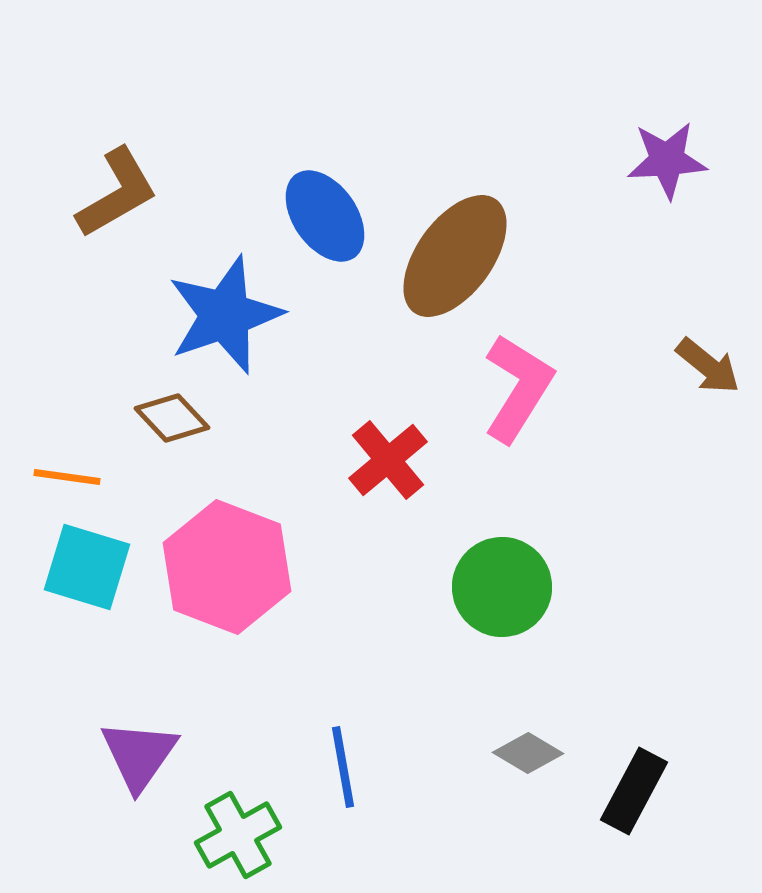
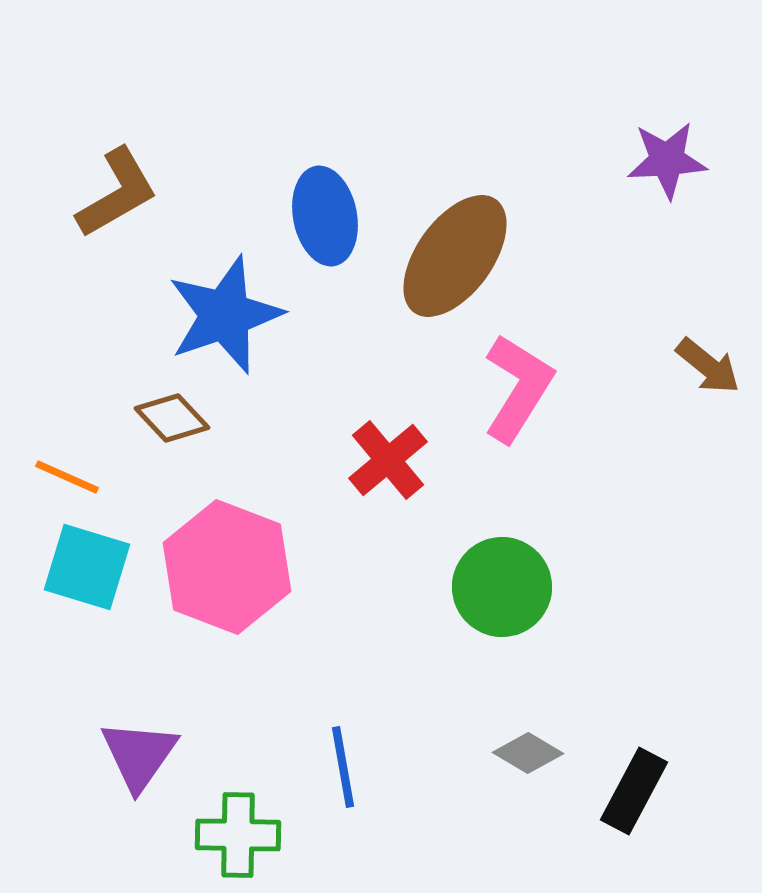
blue ellipse: rotated 24 degrees clockwise
orange line: rotated 16 degrees clockwise
green cross: rotated 30 degrees clockwise
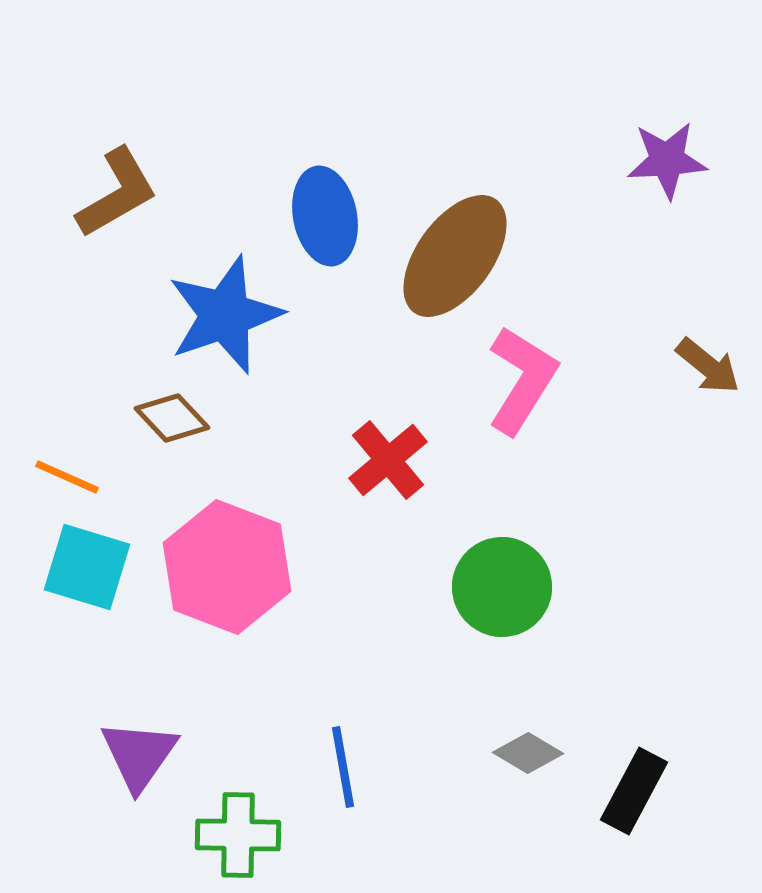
pink L-shape: moved 4 px right, 8 px up
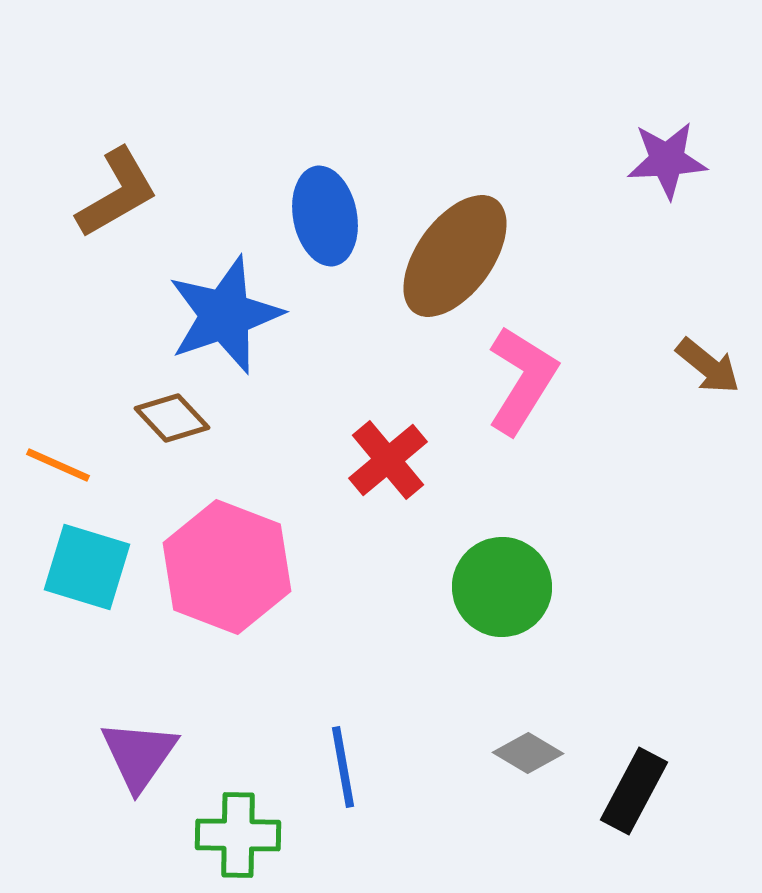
orange line: moved 9 px left, 12 px up
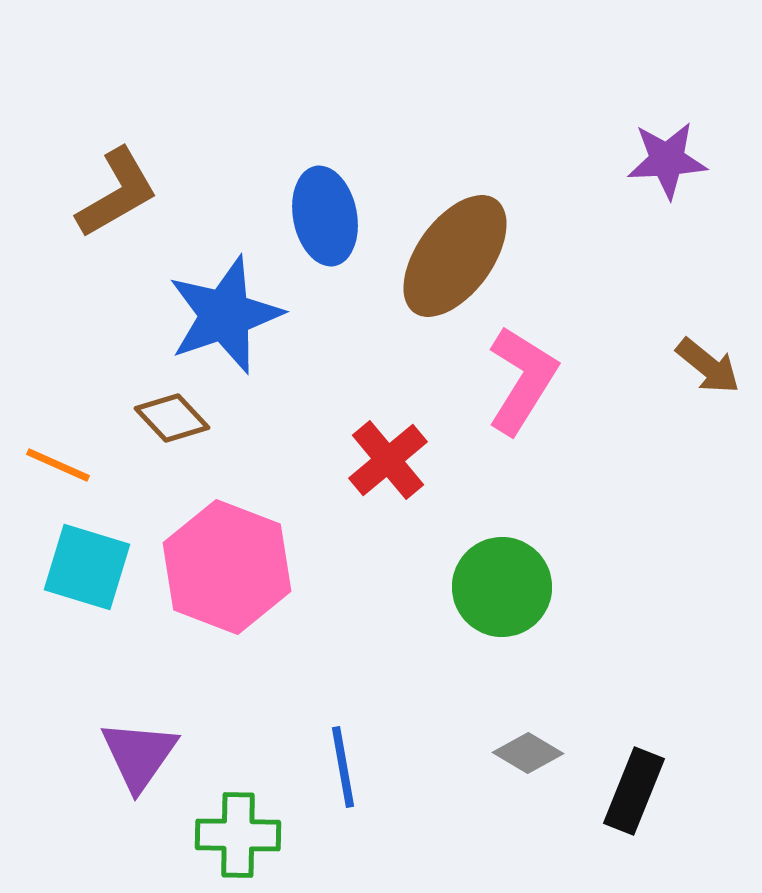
black rectangle: rotated 6 degrees counterclockwise
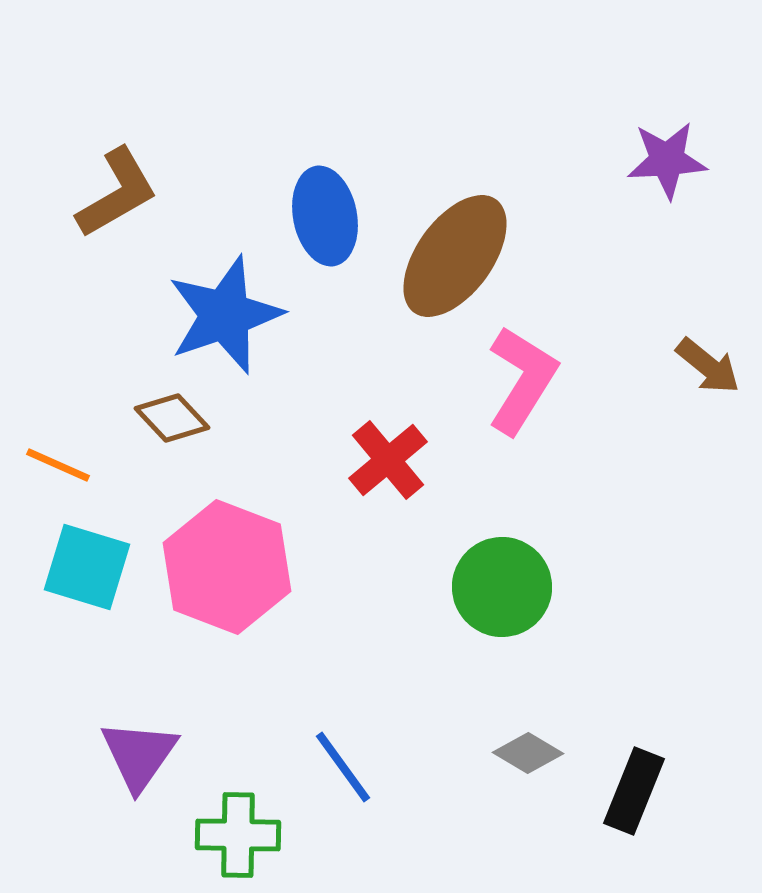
blue line: rotated 26 degrees counterclockwise
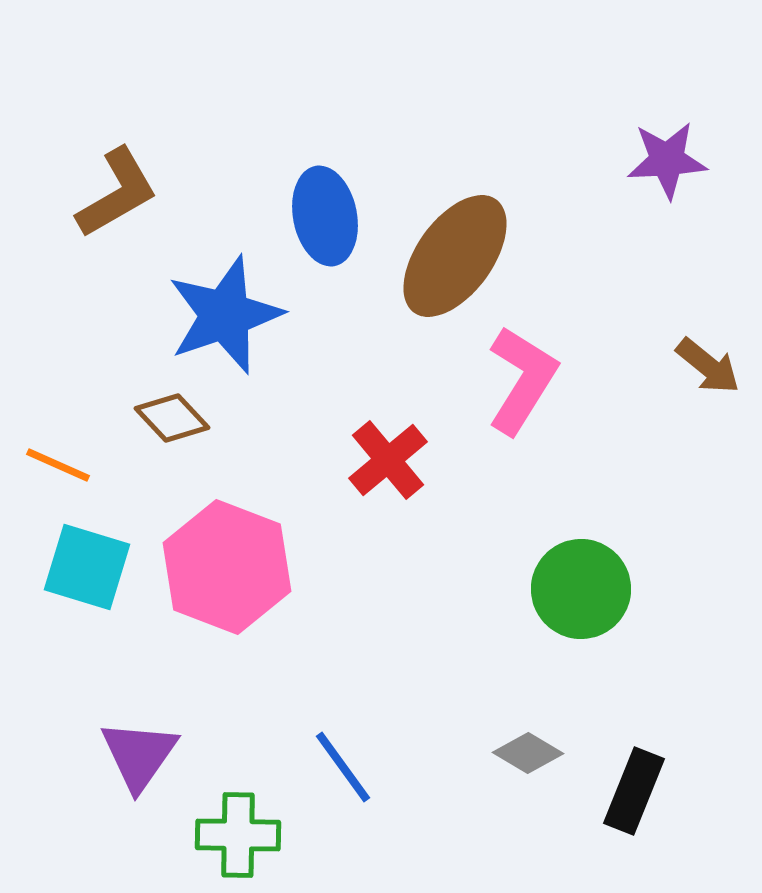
green circle: moved 79 px right, 2 px down
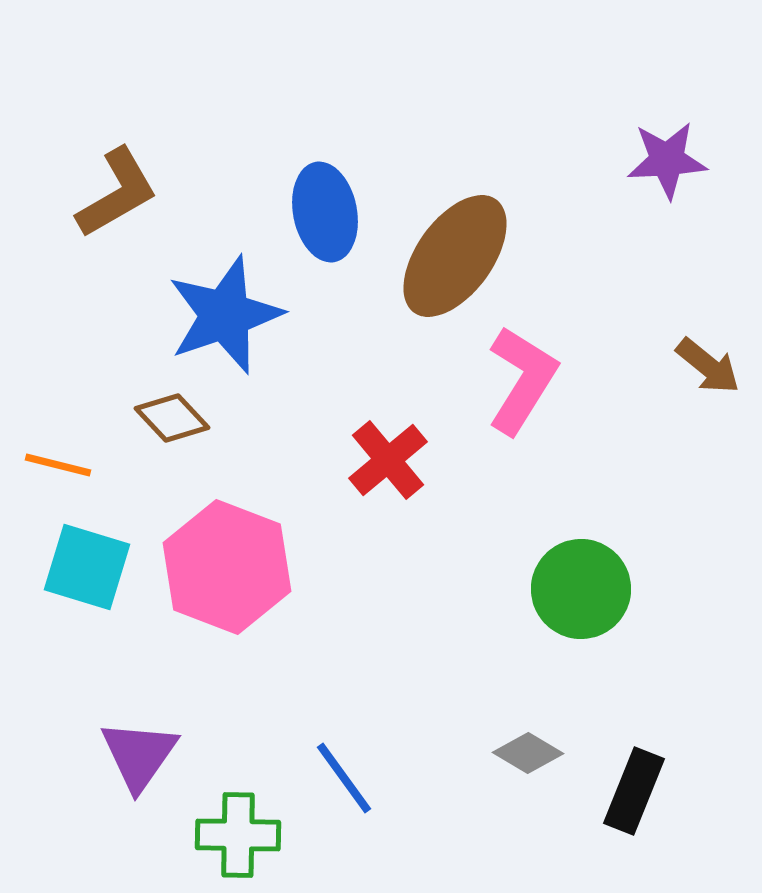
blue ellipse: moved 4 px up
orange line: rotated 10 degrees counterclockwise
blue line: moved 1 px right, 11 px down
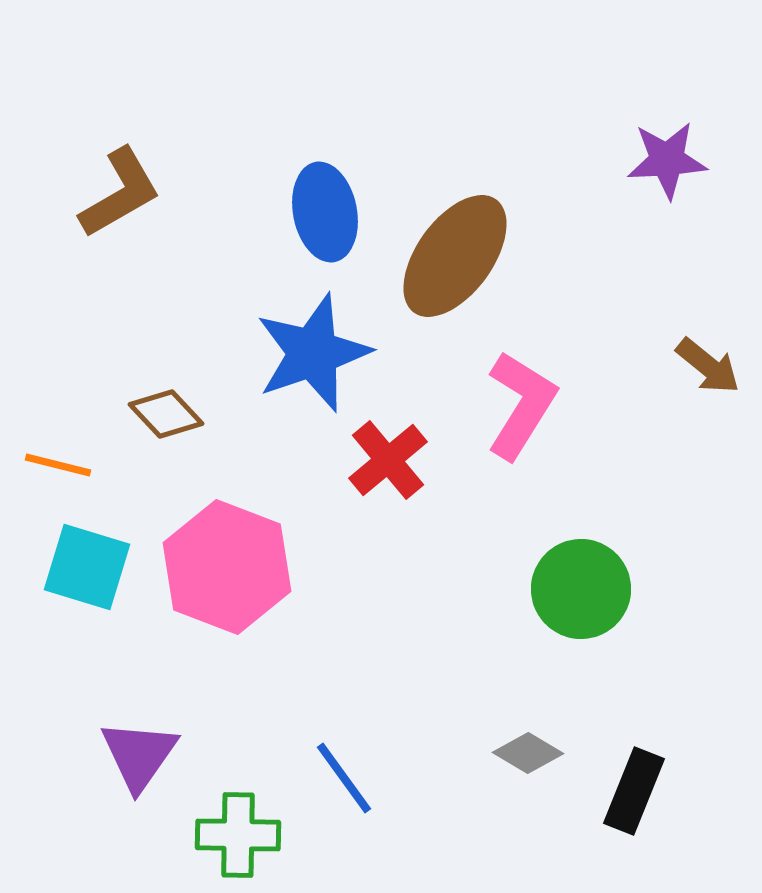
brown L-shape: moved 3 px right
blue star: moved 88 px right, 38 px down
pink L-shape: moved 1 px left, 25 px down
brown diamond: moved 6 px left, 4 px up
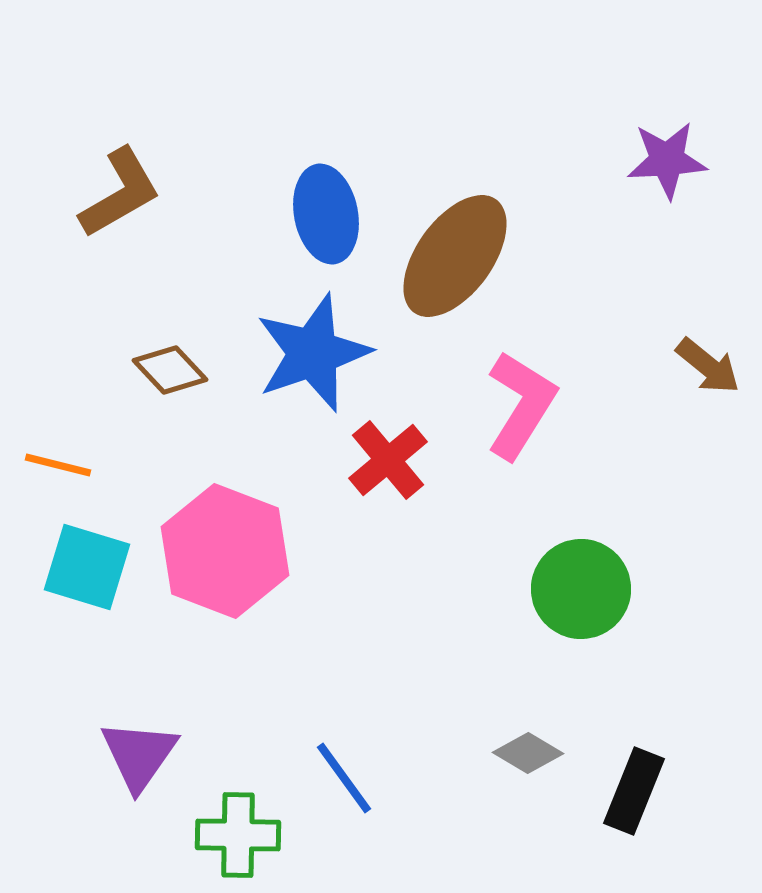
blue ellipse: moved 1 px right, 2 px down
brown diamond: moved 4 px right, 44 px up
pink hexagon: moved 2 px left, 16 px up
